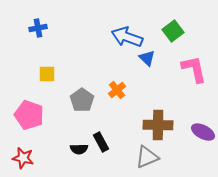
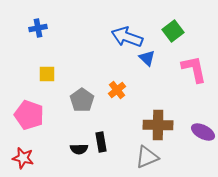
black rectangle: rotated 18 degrees clockwise
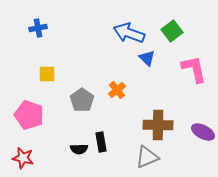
green square: moved 1 px left
blue arrow: moved 2 px right, 4 px up
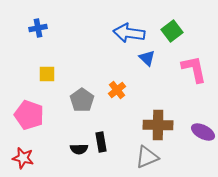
blue arrow: rotated 12 degrees counterclockwise
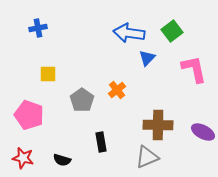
blue triangle: rotated 30 degrees clockwise
yellow square: moved 1 px right
black semicircle: moved 17 px left, 11 px down; rotated 18 degrees clockwise
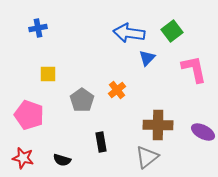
gray triangle: rotated 15 degrees counterclockwise
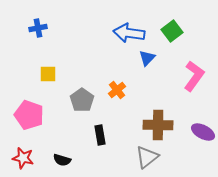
pink L-shape: moved 7 px down; rotated 48 degrees clockwise
black rectangle: moved 1 px left, 7 px up
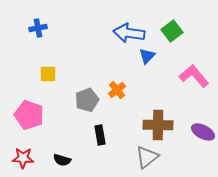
blue triangle: moved 2 px up
pink L-shape: rotated 76 degrees counterclockwise
gray pentagon: moved 5 px right; rotated 15 degrees clockwise
red star: rotated 10 degrees counterclockwise
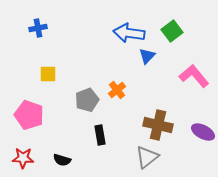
brown cross: rotated 12 degrees clockwise
